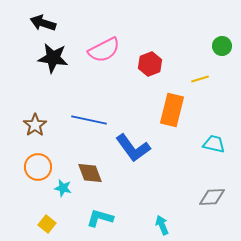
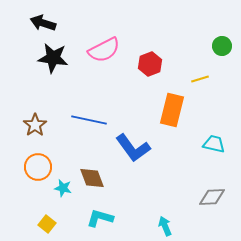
brown diamond: moved 2 px right, 5 px down
cyan arrow: moved 3 px right, 1 px down
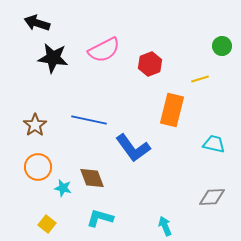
black arrow: moved 6 px left
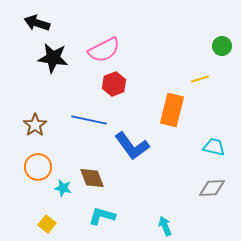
red hexagon: moved 36 px left, 20 px down
cyan trapezoid: moved 3 px down
blue L-shape: moved 1 px left, 2 px up
gray diamond: moved 9 px up
cyan L-shape: moved 2 px right, 2 px up
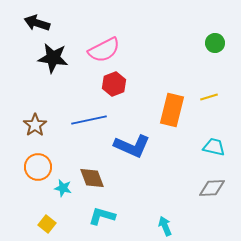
green circle: moved 7 px left, 3 px up
yellow line: moved 9 px right, 18 px down
blue line: rotated 24 degrees counterclockwise
blue L-shape: rotated 30 degrees counterclockwise
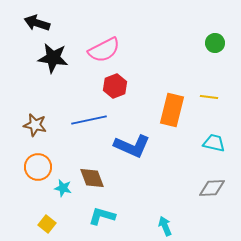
red hexagon: moved 1 px right, 2 px down
yellow line: rotated 24 degrees clockwise
brown star: rotated 25 degrees counterclockwise
cyan trapezoid: moved 4 px up
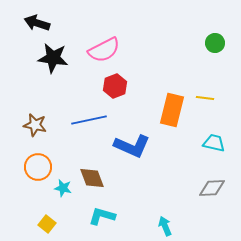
yellow line: moved 4 px left, 1 px down
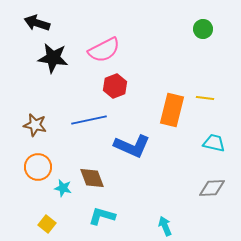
green circle: moved 12 px left, 14 px up
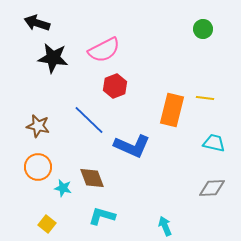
blue line: rotated 56 degrees clockwise
brown star: moved 3 px right, 1 px down
